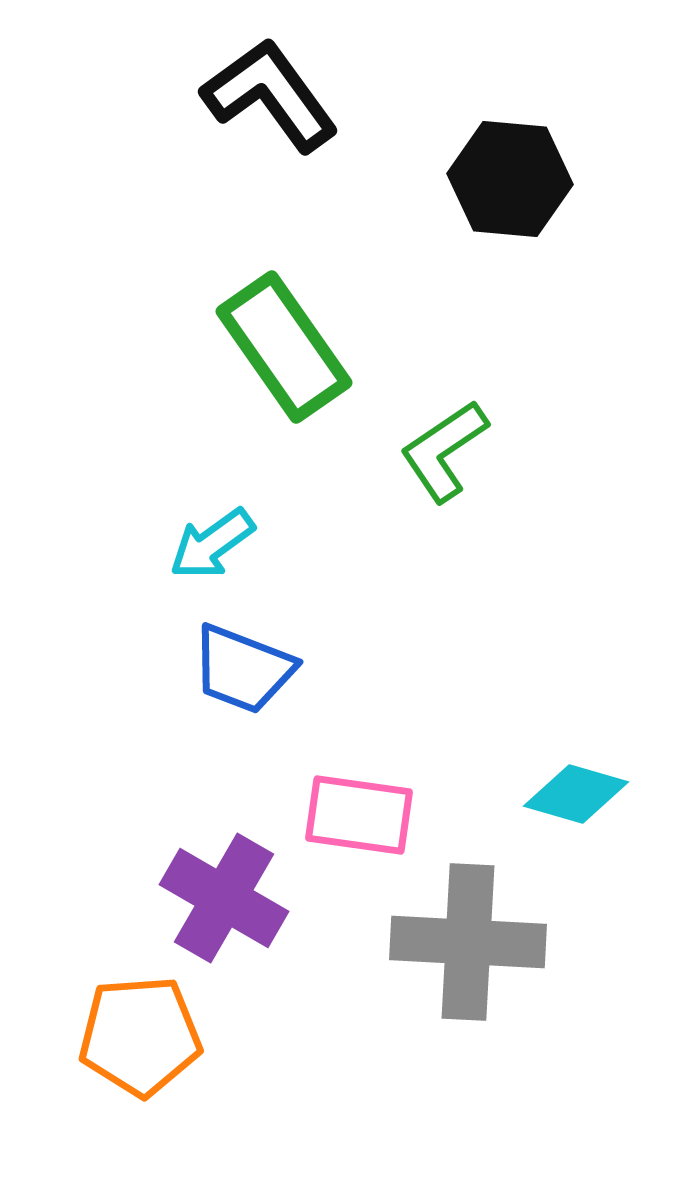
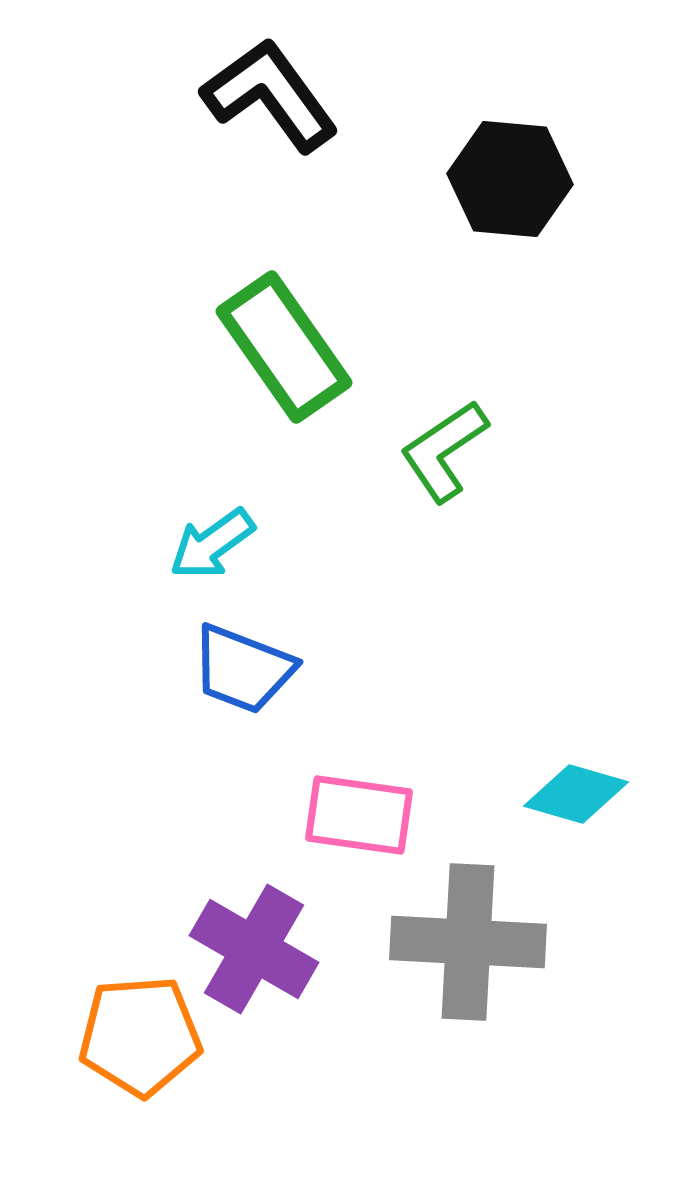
purple cross: moved 30 px right, 51 px down
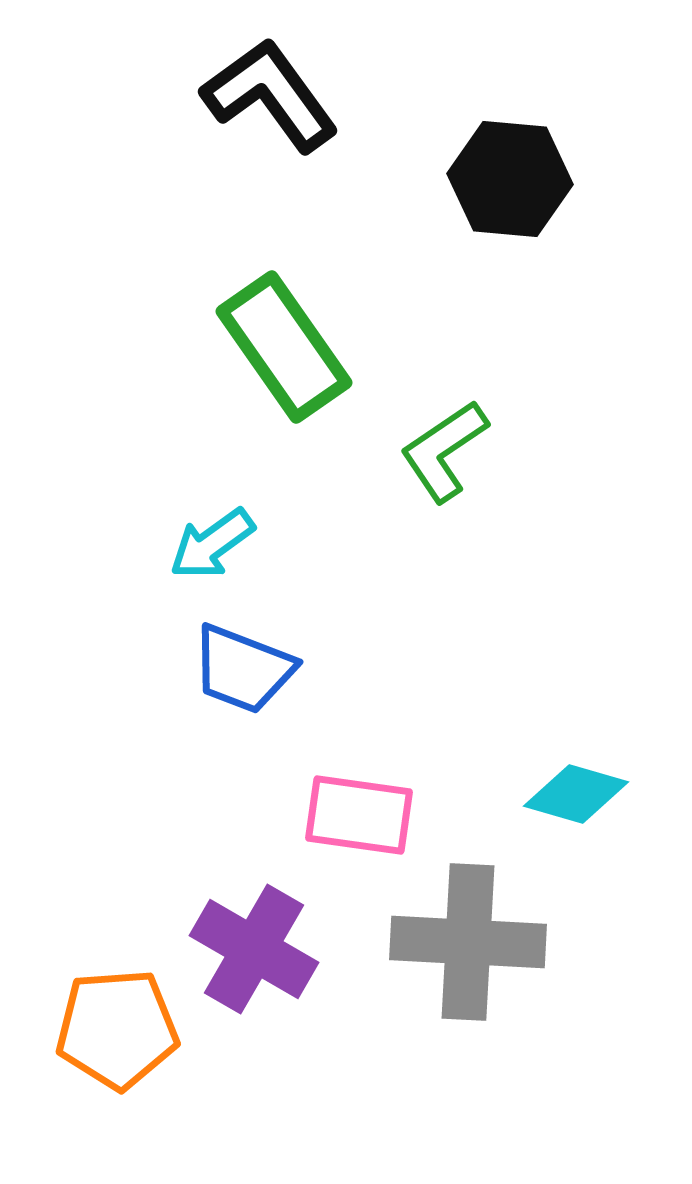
orange pentagon: moved 23 px left, 7 px up
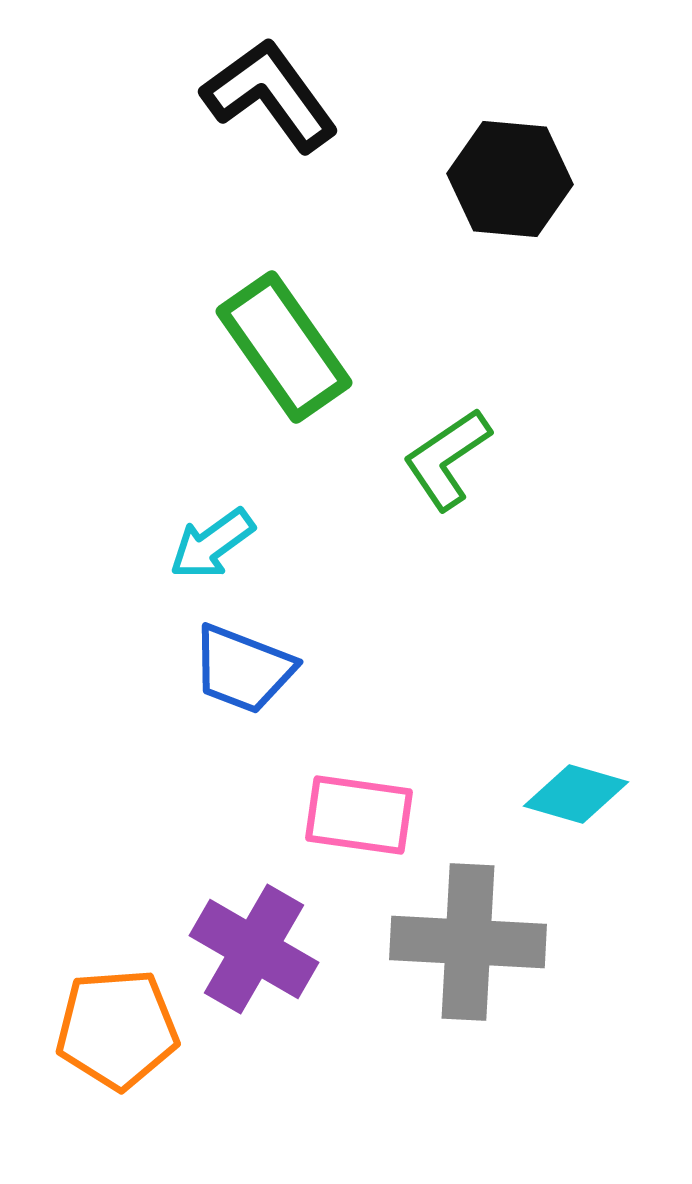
green L-shape: moved 3 px right, 8 px down
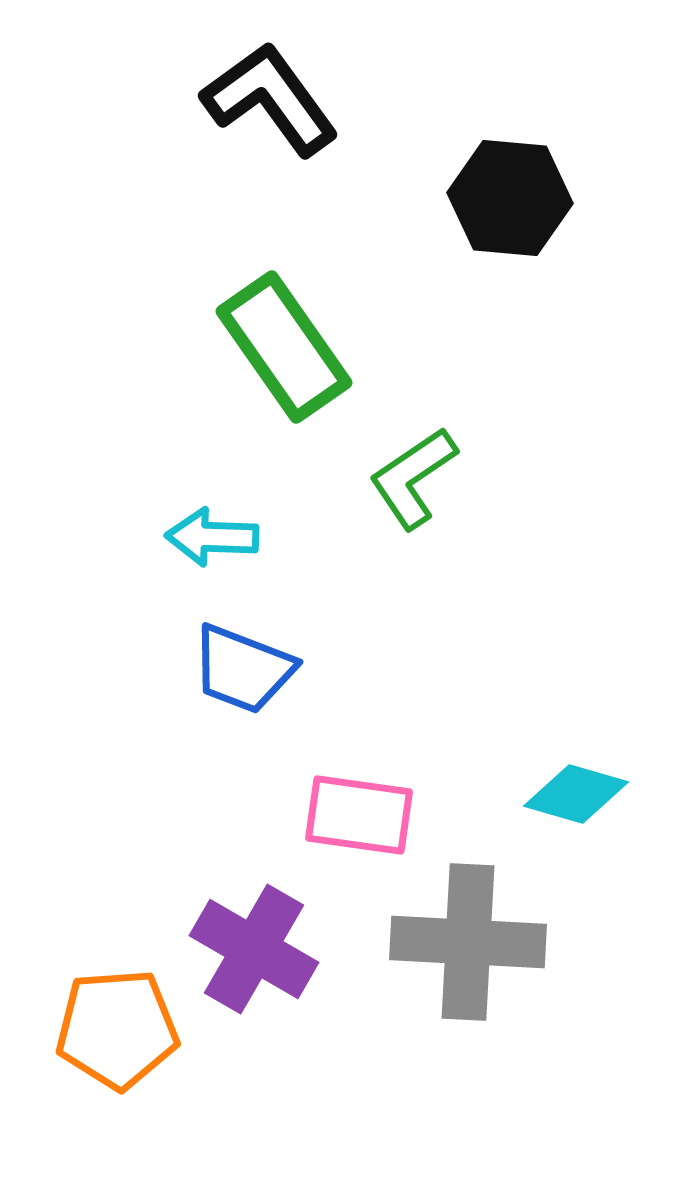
black L-shape: moved 4 px down
black hexagon: moved 19 px down
green L-shape: moved 34 px left, 19 px down
cyan arrow: moved 7 px up; rotated 38 degrees clockwise
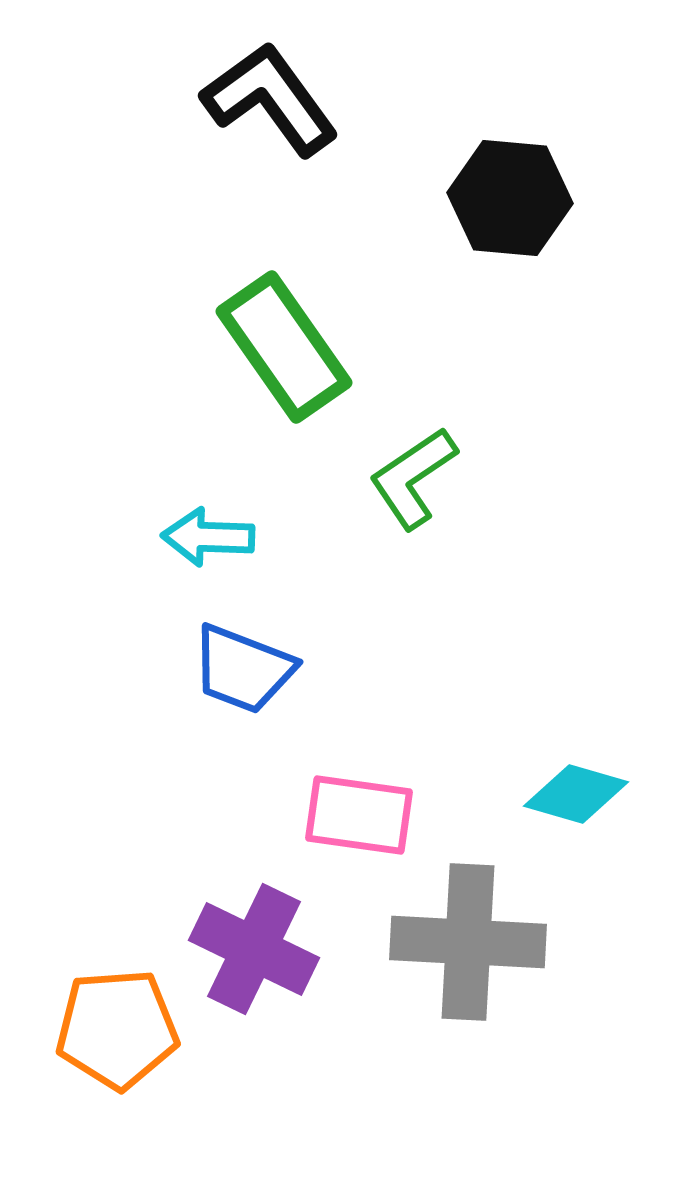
cyan arrow: moved 4 px left
purple cross: rotated 4 degrees counterclockwise
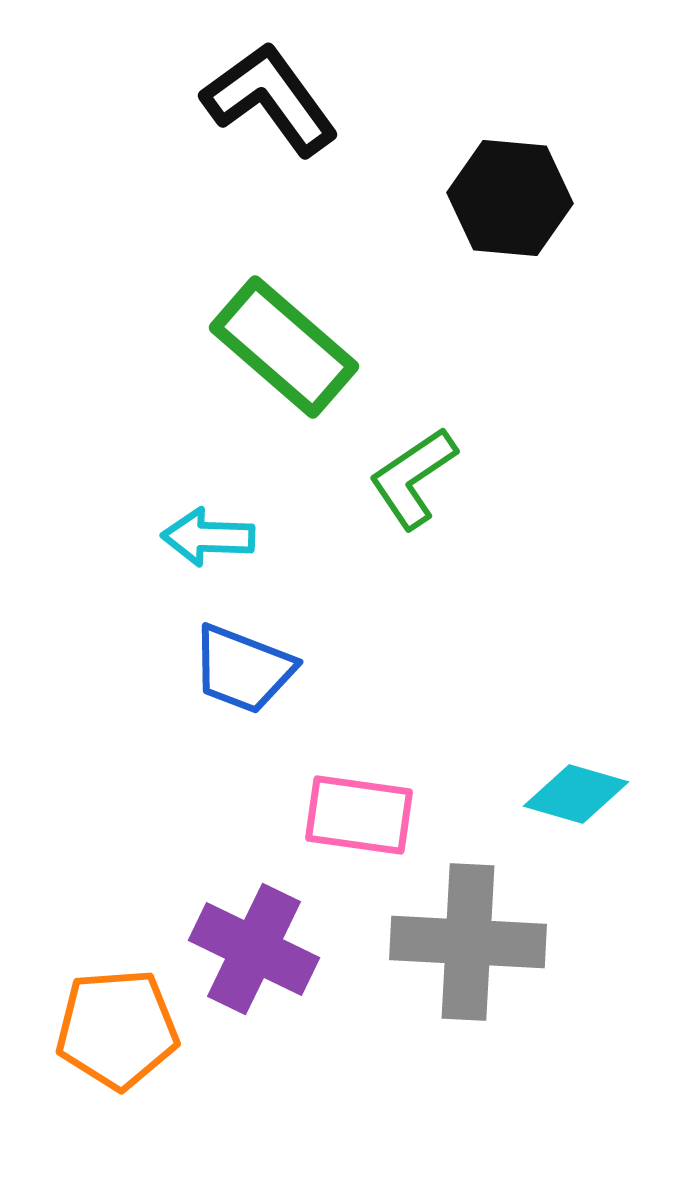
green rectangle: rotated 14 degrees counterclockwise
